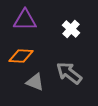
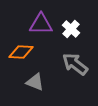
purple triangle: moved 16 px right, 4 px down
orange diamond: moved 4 px up
gray arrow: moved 6 px right, 9 px up
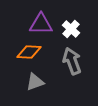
orange diamond: moved 8 px right
gray arrow: moved 3 px left, 3 px up; rotated 32 degrees clockwise
gray triangle: rotated 42 degrees counterclockwise
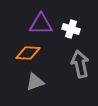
white cross: rotated 24 degrees counterclockwise
orange diamond: moved 1 px left, 1 px down
gray arrow: moved 8 px right, 3 px down; rotated 8 degrees clockwise
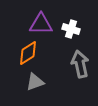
orange diamond: rotated 35 degrees counterclockwise
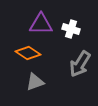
orange diamond: rotated 65 degrees clockwise
gray arrow: rotated 136 degrees counterclockwise
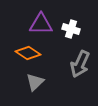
gray arrow: rotated 8 degrees counterclockwise
gray triangle: rotated 24 degrees counterclockwise
